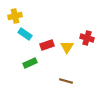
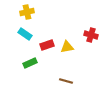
yellow cross: moved 12 px right, 4 px up
red cross: moved 4 px right, 3 px up
yellow triangle: rotated 48 degrees clockwise
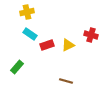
cyan rectangle: moved 5 px right
yellow triangle: moved 1 px right, 2 px up; rotated 16 degrees counterclockwise
green rectangle: moved 13 px left, 4 px down; rotated 24 degrees counterclockwise
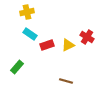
red cross: moved 4 px left, 2 px down; rotated 16 degrees clockwise
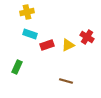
cyan rectangle: rotated 16 degrees counterclockwise
green rectangle: rotated 16 degrees counterclockwise
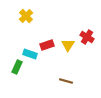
yellow cross: moved 1 px left, 4 px down; rotated 32 degrees counterclockwise
cyan rectangle: moved 20 px down
yellow triangle: rotated 32 degrees counterclockwise
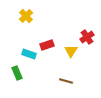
red cross: rotated 24 degrees clockwise
yellow triangle: moved 3 px right, 6 px down
cyan rectangle: moved 1 px left
green rectangle: moved 6 px down; rotated 48 degrees counterclockwise
